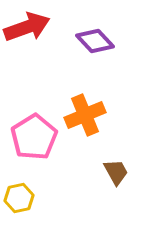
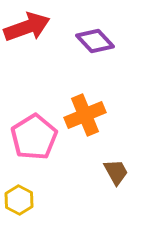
yellow hexagon: moved 2 px down; rotated 20 degrees counterclockwise
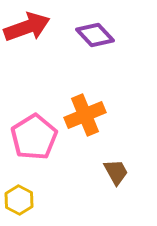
purple diamond: moved 6 px up
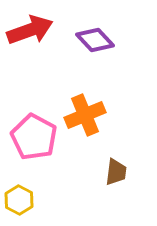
red arrow: moved 3 px right, 3 px down
purple diamond: moved 5 px down
pink pentagon: rotated 12 degrees counterclockwise
brown trapezoid: rotated 36 degrees clockwise
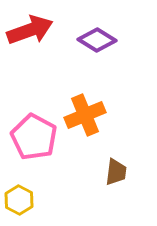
purple diamond: moved 2 px right; rotated 15 degrees counterclockwise
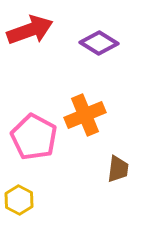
purple diamond: moved 2 px right, 3 px down
brown trapezoid: moved 2 px right, 3 px up
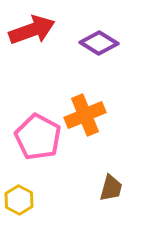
red arrow: moved 2 px right
pink pentagon: moved 4 px right
brown trapezoid: moved 7 px left, 19 px down; rotated 8 degrees clockwise
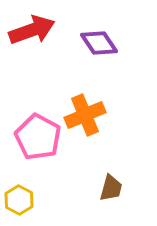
purple diamond: rotated 24 degrees clockwise
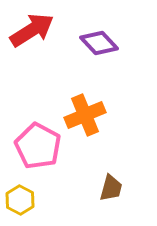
red arrow: rotated 12 degrees counterclockwise
purple diamond: rotated 9 degrees counterclockwise
pink pentagon: moved 9 px down
yellow hexagon: moved 1 px right
